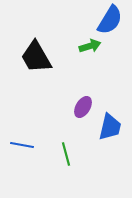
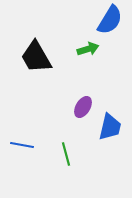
green arrow: moved 2 px left, 3 px down
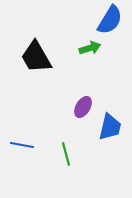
green arrow: moved 2 px right, 1 px up
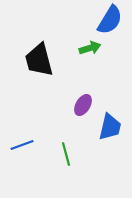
black trapezoid: moved 3 px right, 3 px down; rotated 15 degrees clockwise
purple ellipse: moved 2 px up
blue line: rotated 30 degrees counterclockwise
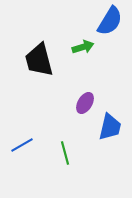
blue semicircle: moved 1 px down
green arrow: moved 7 px left, 1 px up
purple ellipse: moved 2 px right, 2 px up
blue line: rotated 10 degrees counterclockwise
green line: moved 1 px left, 1 px up
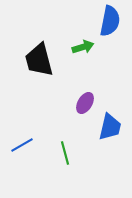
blue semicircle: rotated 20 degrees counterclockwise
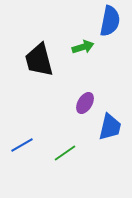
green line: rotated 70 degrees clockwise
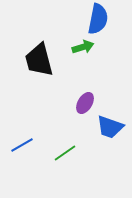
blue semicircle: moved 12 px left, 2 px up
blue trapezoid: rotated 96 degrees clockwise
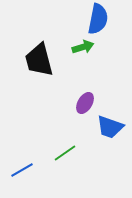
blue line: moved 25 px down
